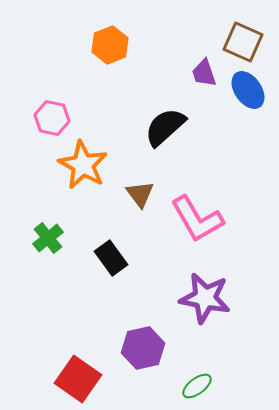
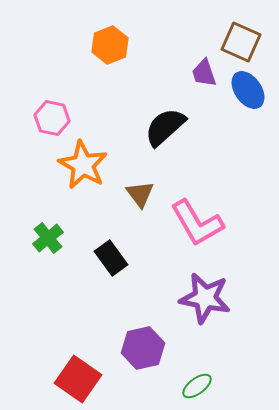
brown square: moved 2 px left
pink L-shape: moved 4 px down
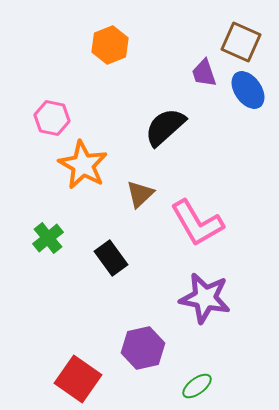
brown triangle: rotated 24 degrees clockwise
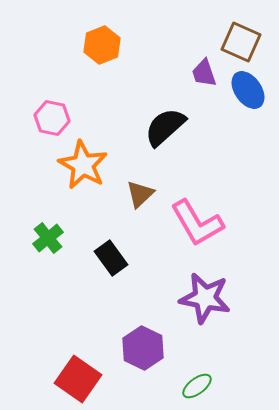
orange hexagon: moved 8 px left
purple hexagon: rotated 21 degrees counterclockwise
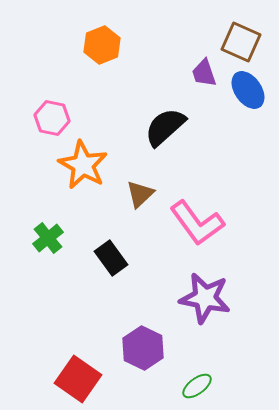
pink L-shape: rotated 6 degrees counterclockwise
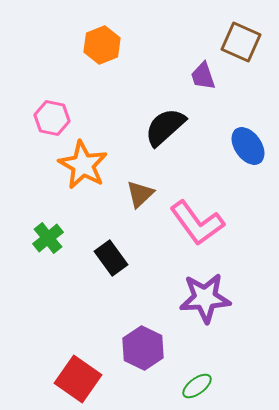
purple trapezoid: moved 1 px left, 3 px down
blue ellipse: moved 56 px down
purple star: rotated 15 degrees counterclockwise
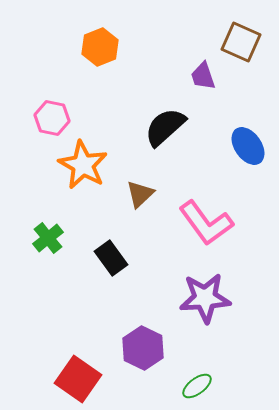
orange hexagon: moved 2 px left, 2 px down
pink L-shape: moved 9 px right
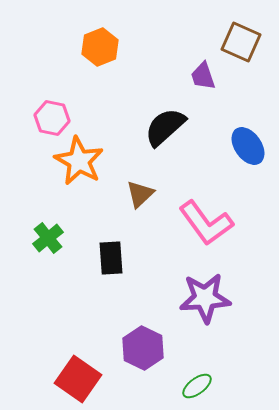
orange star: moved 4 px left, 4 px up
black rectangle: rotated 32 degrees clockwise
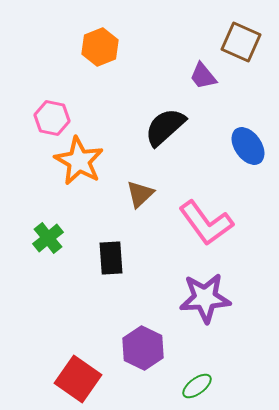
purple trapezoid: rotated 20 degrees counterclockwise
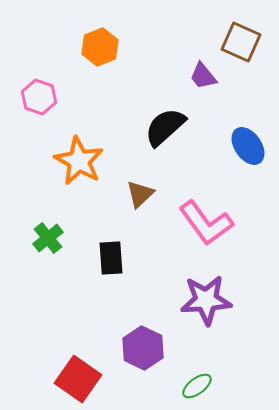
pink hexagon: moved 13 px left, 21 px up; rotated 8 degrees clockwise
purple star: moved 1 px right, 2 px down
